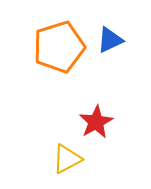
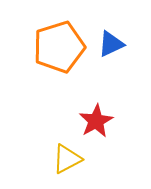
blue triangle: moved 1 px right, 4 px down
red star: moved 1 px up
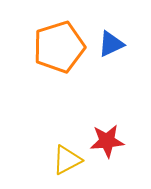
red star: moved 11 px right, 20 px down; rotated 24 degrees clockwise
yellow triangle: moved 1 px down
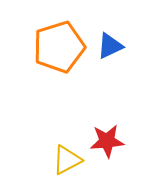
blue triangle: moved 1 px left, 2 px down
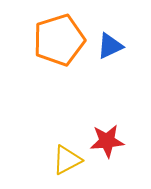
orange pentagon: moved 7 px up
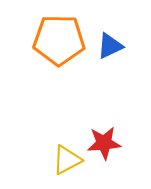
orange pentagon: rotated 18 degrees clockwise
red star: moved 3 px left, 2 px down
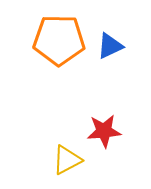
red star: moved 12 px up
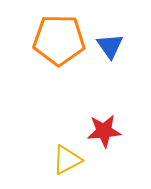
blue triangle: rotated 40 degrees counterclockwise
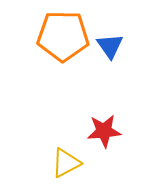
orange pentagon: moved 4 px right, 4 px up
yellow triangle: moved 1 px left, 3 px down
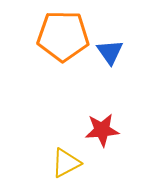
blue triangle: moved 6 px down
red star: moved 2 px left, 1 px up
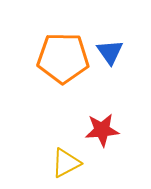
orange pentagon: moved 22 px down
